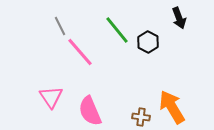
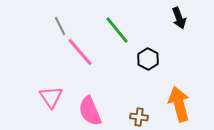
black hexagon: moved 17 px down
orange arrow: moved 7 px right, 3 px up; rotated 16 degrees clockwise
brown cross: moved 2 px left
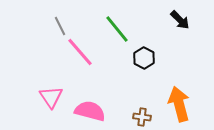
black arrow: moved 1 px right, 2 px down; rotated 25 degrees counterclockwise
green line: moved 1 px up
black hexagon: moved 4 px left, 1 px up
pink semicircle: rotated 128 degrees clockwise
brown cross: moved 3 px right
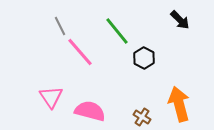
green line: moved 2 px down
brown cross: rotated 24 degrees clockwise
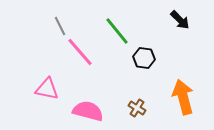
black hexagon: rotated 20 degrees counterclockwise
pink triangle: moved 4 px left, 8 px up; rotated 45 degrees counterclockwise
orange arrow: moved 4 px right, 7 px up
pink semicircle: moved 2 px left
brown cross: moved 5 px left, 9 px up
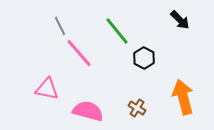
pink line: moved 1 px left, 1 px down
black hexagon: rotated 20 degrees clockwise
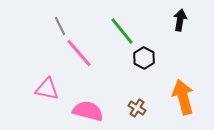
black arrow: rotated 125 degrees counterclockwise
green line: moved 5 px right
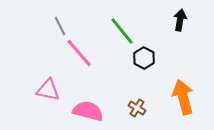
pink triangle: moved 1 px right, 1 px down
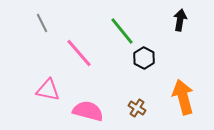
gray line: moved 18 px left, 3 px up
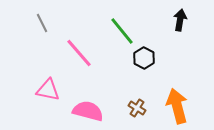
orange arrow: moved 6 px left, 9 px down
